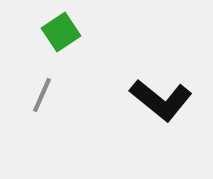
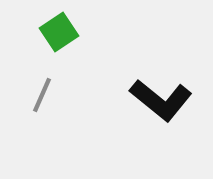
green square: moved 2 px left
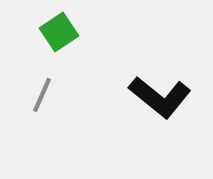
black L-shape: moved 1 px left, 3 px up
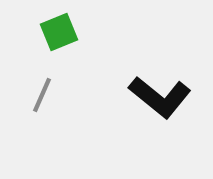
green square: rotated 12 degrees clockwise
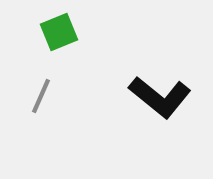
gray line: moved 1 px left, 1 px down
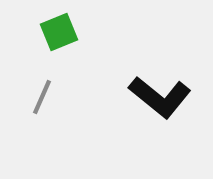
gray line: moved 1 px right, 1 px down
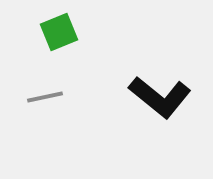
gray line: moved 3 px right; rotated 54 degrees clockwise
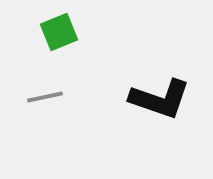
black L-shape: moved 2 px down; rotated 20 degrees counterclockwise
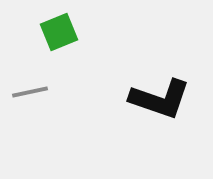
gray line: moved 15 px left, 5 px up
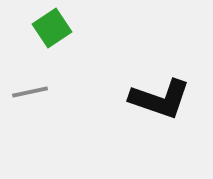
green square: moved 7 px left, 4 px up; rotated 12 degrees counterclockwise
